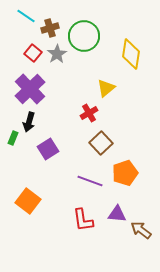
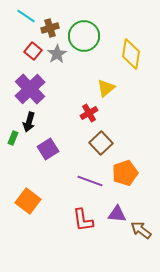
red square: moved 2 px up
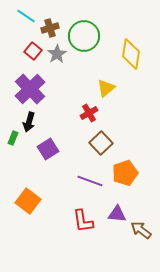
red L-shape: moved 1 px down
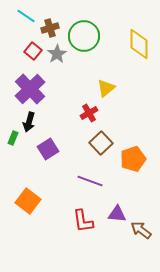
yellow diamond: moved 8 px right, 10 px up; rotated 8 degrees counterclockwise
orange pentagon: moved 8 px right, 14 px up
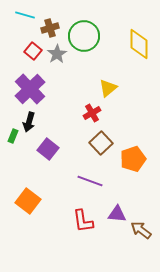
cyan line: moved 1 px left, 1 px up; rotated 18 degrees counterclockwise
yellow triangle: moved 2 px right
red cross: moved 3 px right
green rectangle: moved 2 px up
purple square: rotated 20 degrees counterclockwise
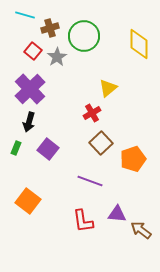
gray star: moved 3 px down
green rectangle: moved 3 px right, 12 px down
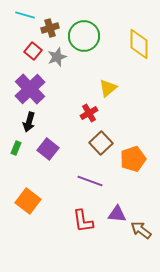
gray star: rotated 12 degrees clockwise
red cross: moved 3 px left
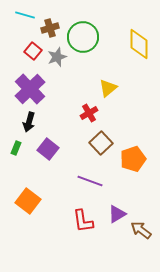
green circle: moved 1 px left, 1 px down
purple triangle: rotated 36 degrees counterclockwise
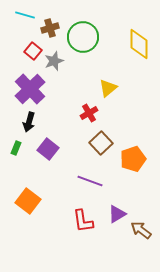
gray star: moved 3 px left, 4 px down
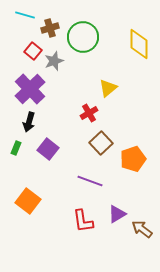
brown arrow: moved 1 px right, 1 px up
